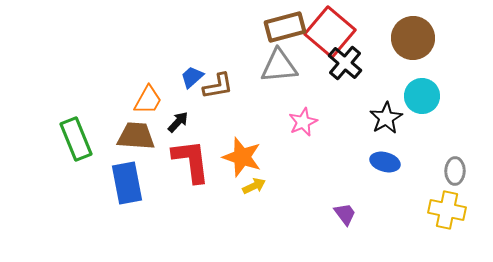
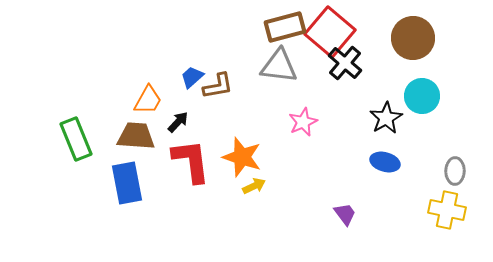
gray triangle: rotated 12 degrees clockwise
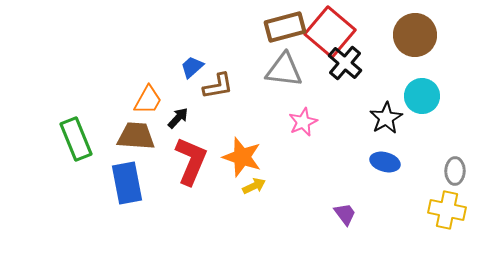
brown circle: moved 2 px right, 3 px up
gray triangle: moved 5 px right, 4 px down
blue trapezoid: moved 10 px up
black arrow: moved 4 px up
red L-shape: rotated 30 degrees clockwise
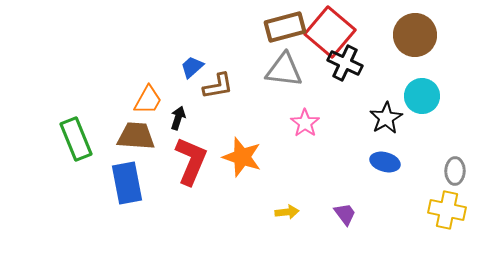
black cross: rotated 16 degrees counterclockwise
black arrow: rotated 25 degrees counterclockwise
pink star: moved 2 px right, 1 px down; rotated 12 degrees counterclockwise
yellow arrow: moved 33 px right, 26 px down; rotated 20 degrees clockwise
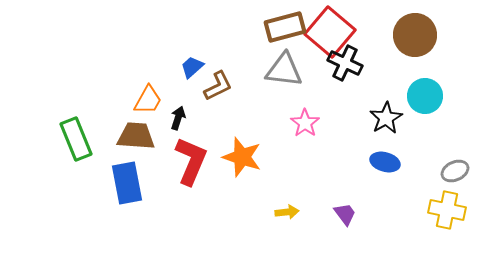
brown L-shape: rotated 16 degrees counterclockwise
cyan circle: moved 3 px right
gray ellipse: rotated 64 degrees clockwise
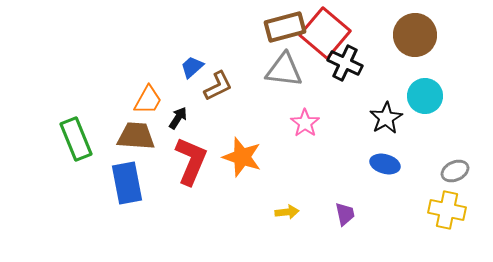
red square: moved 5 px left, 1 px down
black arrow: rotated 15 degrees clockwise
blue ellipse: moved 2 px down
purple trapezoid: rotated 25 degrees clockwise
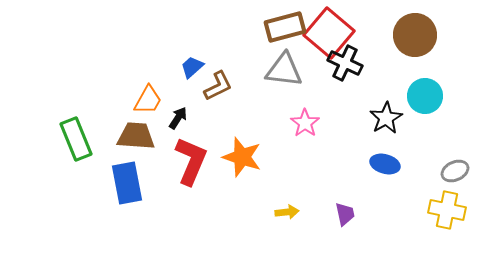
red square: moved 4 px right
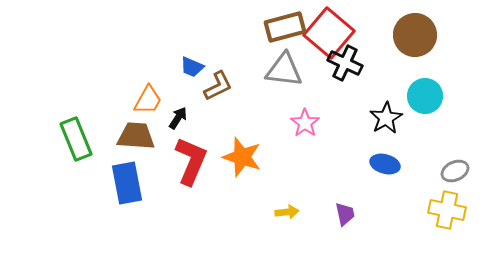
blue trapezoid: rotated 115 degrees counterclockwise
